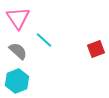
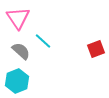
cyan line: moved 1 px left, 1 px down
gray semicircle: moved 3 px right
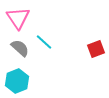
cyan line: moved 1 px right, 1 px down
gray semicircle: moved 1 px left, 3 px up
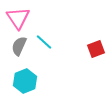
gray semicircle: moved 1 px left, 2 px up; rotated 108 degrees counterclockwise
cyan hexagon: moved 8 px right
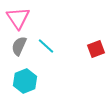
cyan line: moved 2 px right, 4 px down
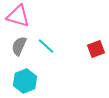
pink triangle: moved 2 px up; rotated 40 degrees counterclockwise
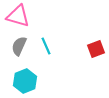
cyan line: rotated 24 degrees clockwise
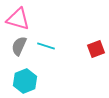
pink triangle: moved 3 px down
cyan line: rotated 48 degrees counterclockwise
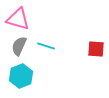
red square: rotated 24 degrees clockwise
cyan hexagon: moved 4 px left, 5 px up
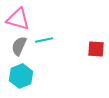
cyan line: moved 2 px left, 6 px up; rotated 30 degrees counterclockwise
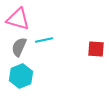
gray semicircle: moved 1 px down
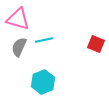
red square: moved 5 px up; rotated 18 degrees clockwise
cyan hexagon: moved 22 px right, 6 px down
